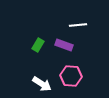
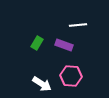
green rectangle: moved 1 px left, 2 px up
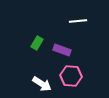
white line: moved 4 px up
purple rectangle: moved 2 px left, 5 px down
